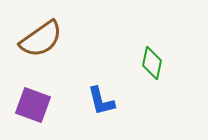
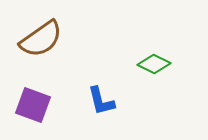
green diamond: moved 2 px right, 1 px down; rotated 76 degrees counterclockwise
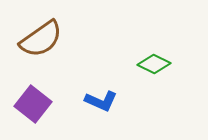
blue L-shape: rotated 52 degrees counterclockwise
purple square: moved 1 px up; rotated 18 degrees clockwise
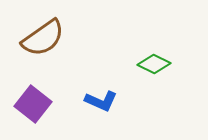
brown semicircle: moved 2 px right, 1 px up
